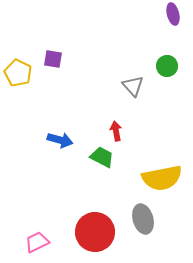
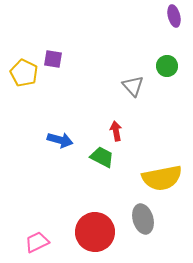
purple ellipse: moved 1 px right, 2 px down
yellow pentagon: moved 6 px right
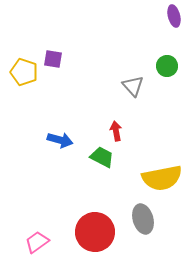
yellow pentagon: moved 1 px up; rotated 8 degrees counterclockwise
pink trapezoid: rotated 10 degrees counterclockwise
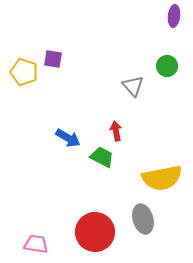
purple ellipse: rotated 20 degrees clockwise
blue arrow: moved 8 px right, 2 px up; rotated 15 degrees clockwise
pink trapezoid: moved 1 px left, 2 px down; rotated 45 degrees clockwise
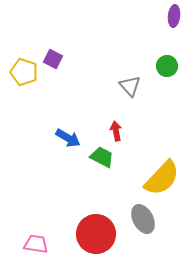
purple square: rotated 18 degrees clockwise
gray triangle: moved 3 px left
yellow semicircle: rotated 36 degrees counterclockwise
gray ellipse: rotated 12 degrees counterclockwise
red circle: moved 1 px right, 2 px down
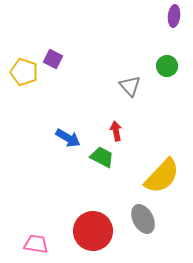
yellow semicircle: moved 2 px up
red circle: moved 3 px left, 3 px up
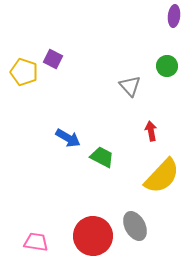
red arrow: moved 35 px right
gray ellipse: moved 8 px left, 7 px down
red circle: moved 5 px down
pink trapezoid: moved 2 px up
